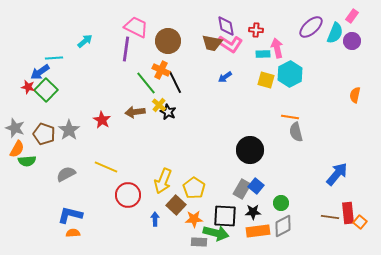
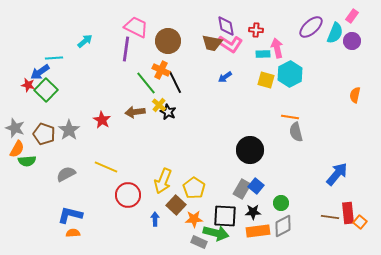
red star at (28, 87): moved 2 px up
gray rectangle at (199, 242): rotated 21 degrees clockwise
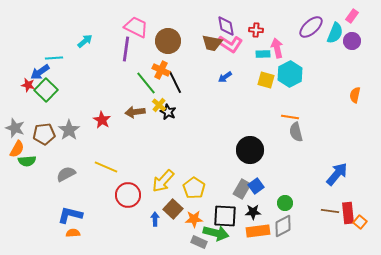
brown pentagon at (44, 134): rotated 25 degrees counterclockwise
yellow arrow at (163, 181): rotated 20 degrees clockwise
blue square at (256, 186): rotated 14 degrees clockwise
green circle at (281, 203): moved 4 px right
brown square at (176, 205): moved 3 px left, 4 px down
brown line at (330, 217): moved 6 px up
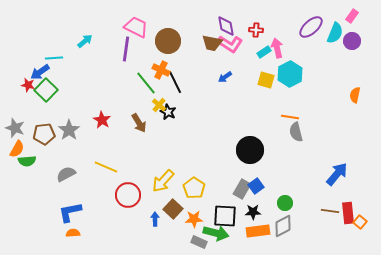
cyan rectangle at (263, 54): moved 1 px right, 2 px up; rotated 32 degrees counterclockwise
brown arrow at (135, 112): moved 4 px right, 11 px down; rotated 114 degrees counterclockwise
blue L-shape at (70, 215): moved 3 px up; rotated 25 degrees counterclockwise
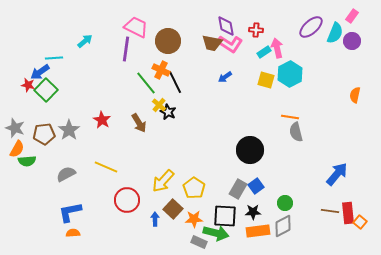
gray rectangle at (242, 189): moved 4 px left
red circle at (128, 195): moved 1 px left, 5 px down
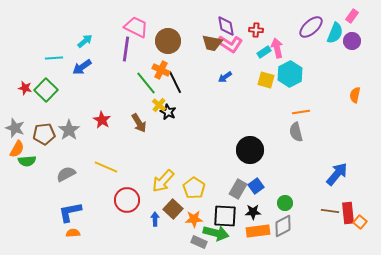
blue arrow at (40, 72): moved 42 px right, 5 px up
red star at (28, 85): moved 3 px left, 3 px down
orange line at (290, 117): moved 11 px right, 5 px up; rotated 18 degrees counterclockwise
